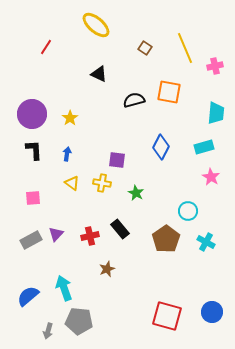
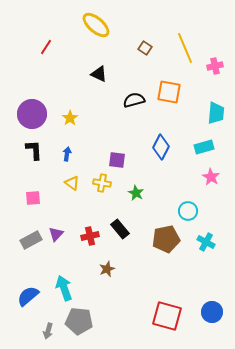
brown pentagon: rotated 24 degrees clockwise
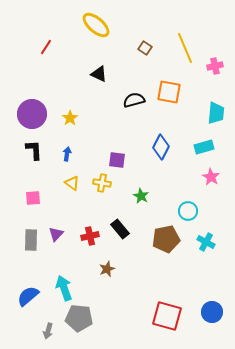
green star: moved 5 px right, 3 px down
gray rectangle: rotated 60 degrees counterclockwise
gray pentagon: moved 3 px up
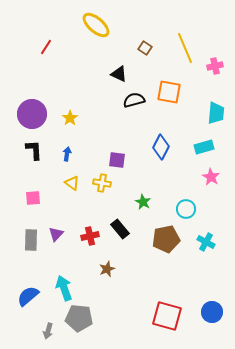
black triangle: moved 20 px right
green star: moved 2 px right, 6 px down
cyan circle: moved 2 px left, 2 px up
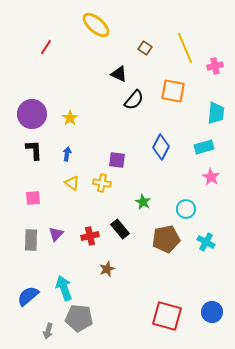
orange square: moved 4 px right, 1 px up
black semicircle: rotated 145 degrees clockwise
